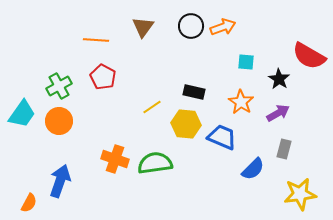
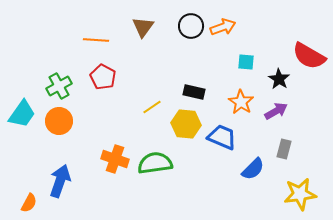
purple arrow: moved 2 px left, 2 px up
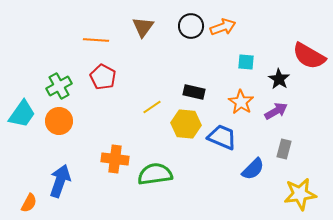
orange cross: rotated 12 degrees counterclockwise
green semicircle: moved 11 px down
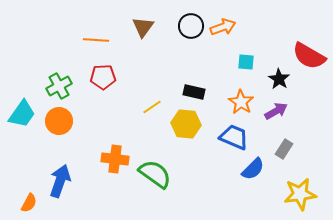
red pentagon: rotated 30 degrees counterclockwise
blue trapezoid: moved 12 px right
gray rectangle: rotated 18 degrees clockwise
green semicircle: rotated 44 degrees clockwise
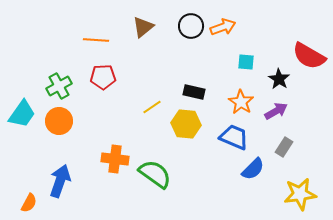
brown triangle: rotated 15 degrees clockwise
gray rectangle: moved 2 px up
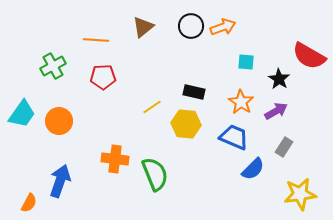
green cross: moved 6 px left, 20 px up
green semicircle: rotated 32 degrees clockwise
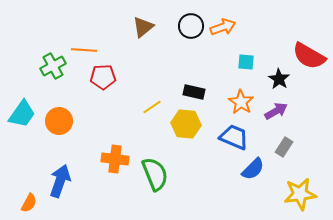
orange line: moved 12 px left, 10 px down
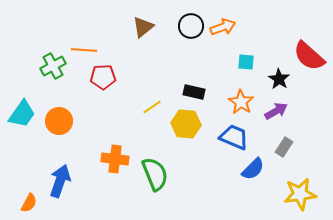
red semicircle: rotated 12 degrees clockwise
